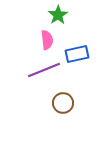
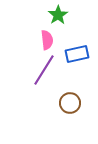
purple line: rotated 36 degrees counterclockwise
brown circle: moved 7 px right
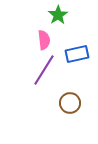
pink semicircle: moved 3 px left
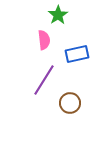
purple line: moved 10 px down
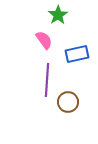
pink semicircle: rotated 30 degrees counterclockwise
purple line: moved 3 px right; rotated 28 degrees counterclockwise
brown circle: moved 2 px left, 1 px up
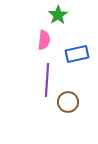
pink semicircle: rotated 42 degrees clockwise
